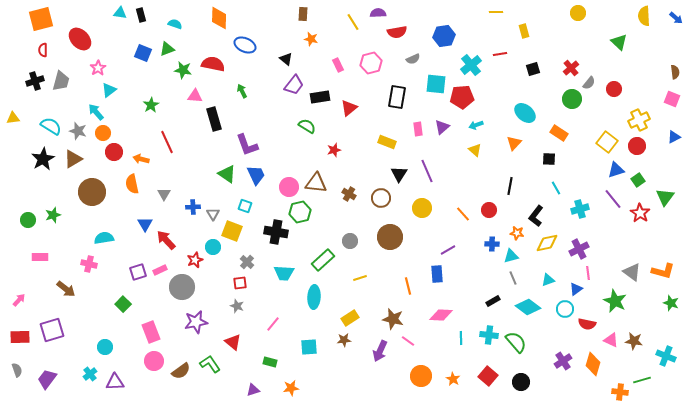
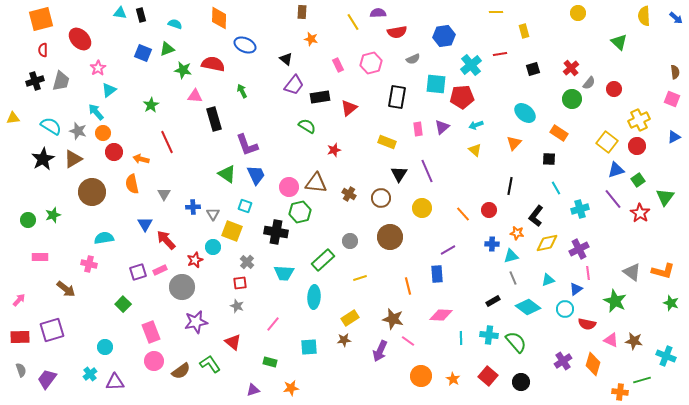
brown rectangle at (303, 14): moved 1 px left, 2 px up
gray semicircle at (17, 370): moved 4 px right
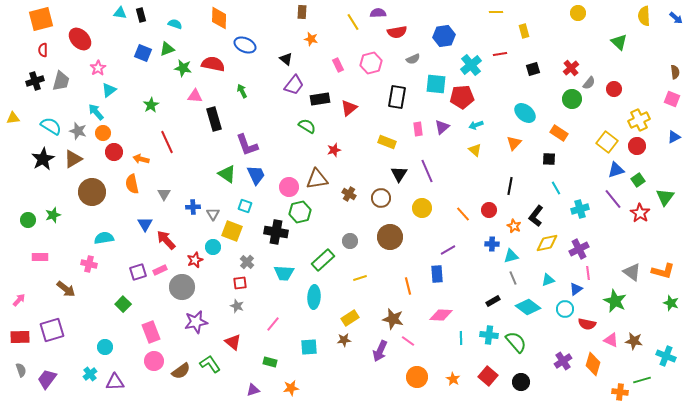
green star at (183, 70): moved 2 px up
black rectangle at (320, 97): moved 2 px down
brown triangle at (316, 183): moved 1 px right, 4 px up; rotated 15 degrees counterclockwise
orange star at (517, 233): moved 3 px left, 7 px up; rotated 16 degrees clockwise
orange circle at (421, 376): moved 4 px left, 1 px down
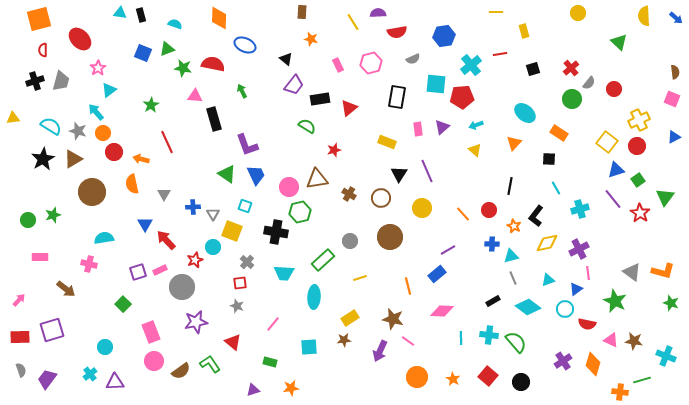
orange square at (41, 19): moved 2 px left
blue rectangle at (437, 274): rotated 54 degrees clockwise
pink diamond at (441, 315): moved 1 px right, 4 px up
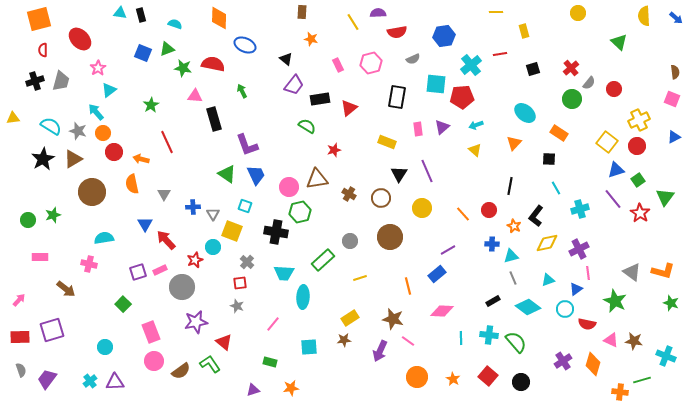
cyan ellipse at (314, 297): moved 11 px left
red triangle at (233, 342): moved 9 px left
cyan cross at (90, 374): moved 7 px down
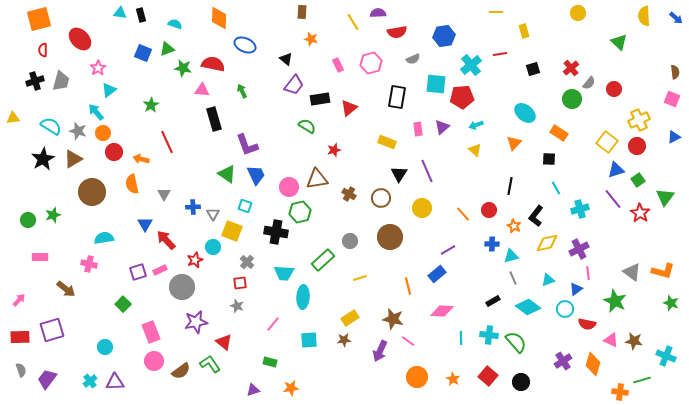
pink triangle at (195, 96): moved 7 px right, 6 px up
cyan square at (309, 347): moved 7 px up
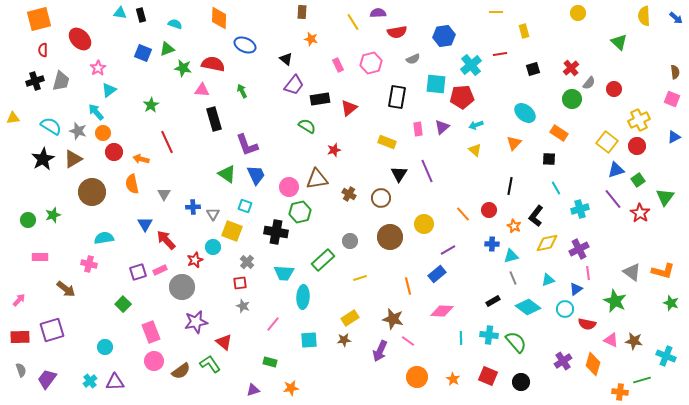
yellow circle at (422, 208): moved 2 px right, 16 px down
gray star at (237, 306): moved 6 px right
red square at (488, 376): rotated 18 degrees counterclockwise
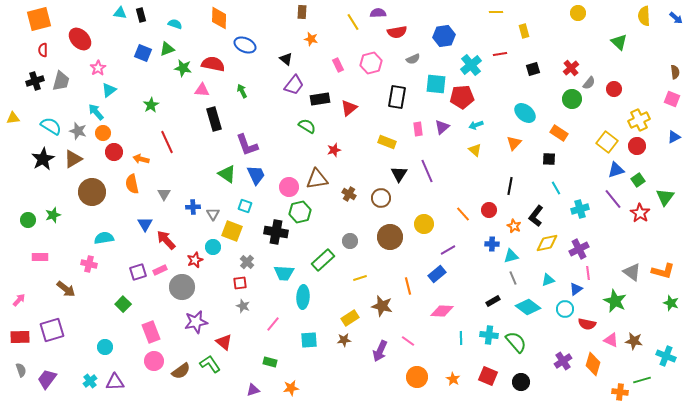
brown star at (393, 319): moved 11 px left, 13 px up
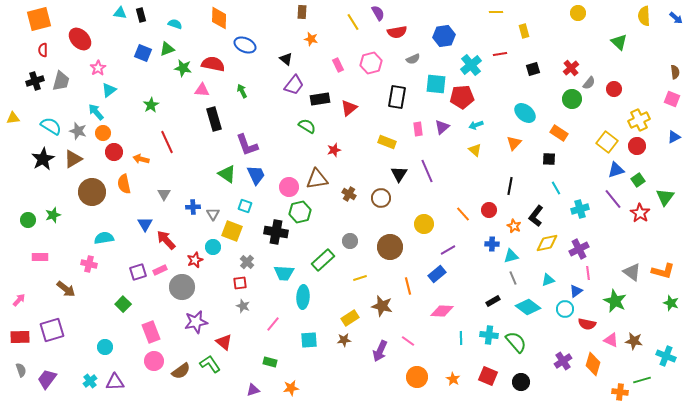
purple semicircle at (378, 13): rotated 63 degrees clockwise
orange semicircle at (132, 184): moved 8 px left
brown circle at (390, 237): moved 10 px down
blue triangle at (576, 289): moved 2 px down
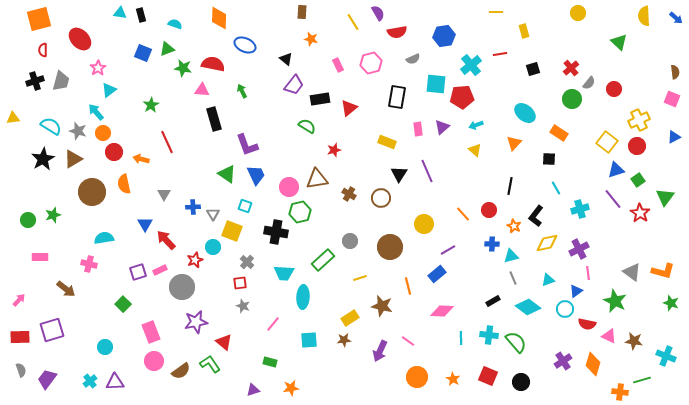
pink triangle at (611, 340): moved 2 px left, 4 px up
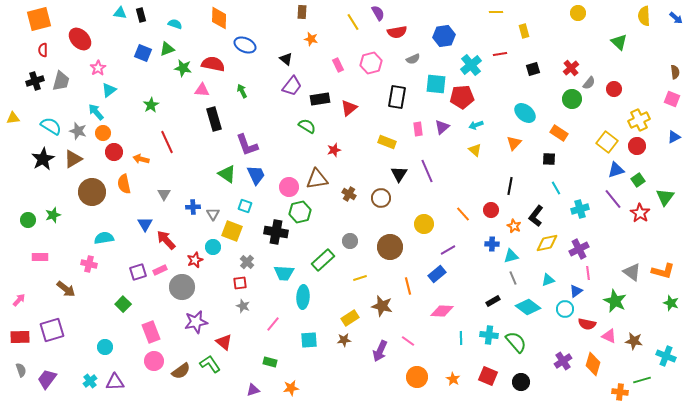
purple trapezoid at (294, 85): moved 2 px left, 1 px down
red circle at (489, 210): moved 2 px right
